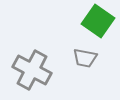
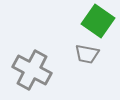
gray trapezoid: moved 2 px right, 4 px up
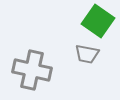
gray cross: rotated 15 degrees counterclockwise
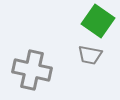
gray trapezoid: moved 3 px right, 1 px down
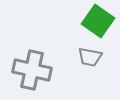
gray trapezoid: moved 2 px down
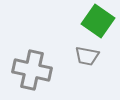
gray trapezoid: moved 3 px left, 1 px up
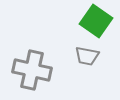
green square: moved 2 px left
